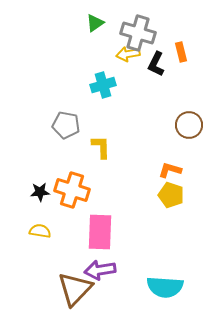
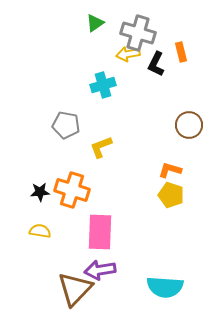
yellow L-shape: rotated 110 degrees counterclockwise
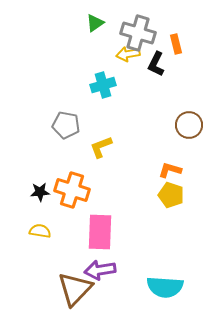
orange rectangle: moved 5 px left, 8 px up
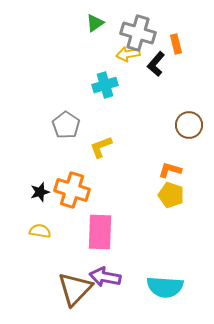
black L-shape: rotated 15 degrees clockwise
cyan cross: moved 2 px right
gray pentagon: rotated 24 degrees clockwise
black star: rotated 12 degrees counterclockwise
purple arrow: moved 5 px right, 7 px down; rotated 20 degrees clockwise
